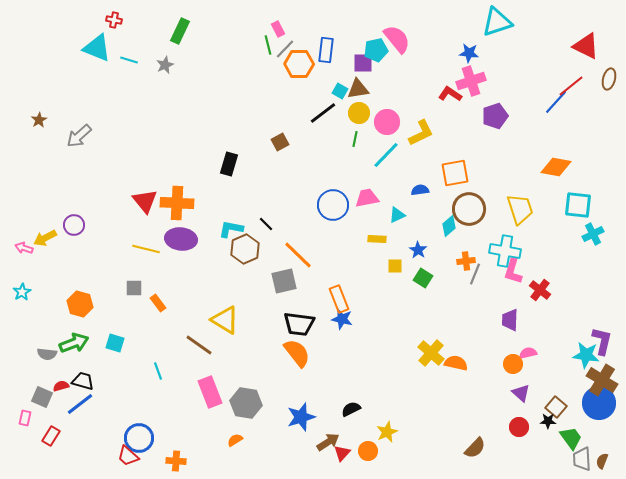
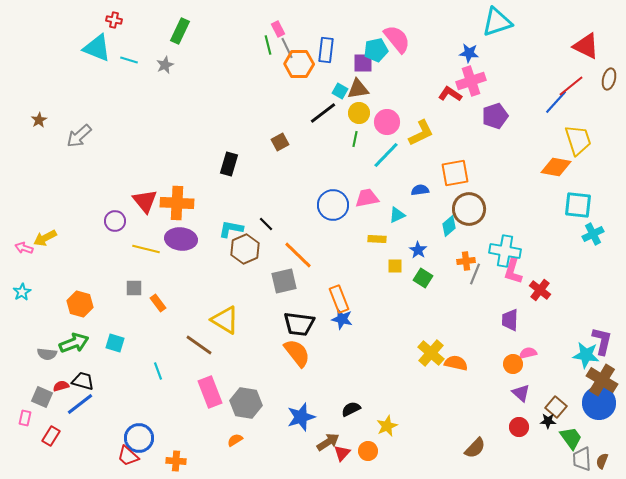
gray line at (285, 49): moved 2 px right, 1 px up; rotated 70 degrees counterclockwise
yellow trapezoid at (520, 209): moved 58 px right, 69 px up
purple circle at (74, 225): moved 41 px right, 4 px up
yellow star at (387, 432): moved 6 px up
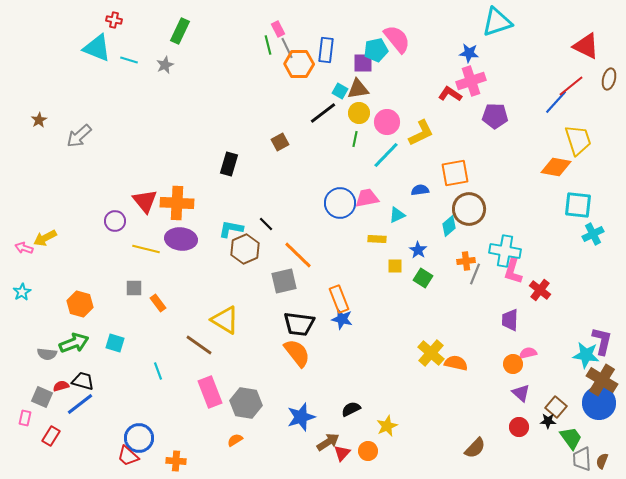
purple pentagon at (495, 116): rotated 20 degrees clockwise
blue circle at (333, 205): moved 7 px right, 2 px up
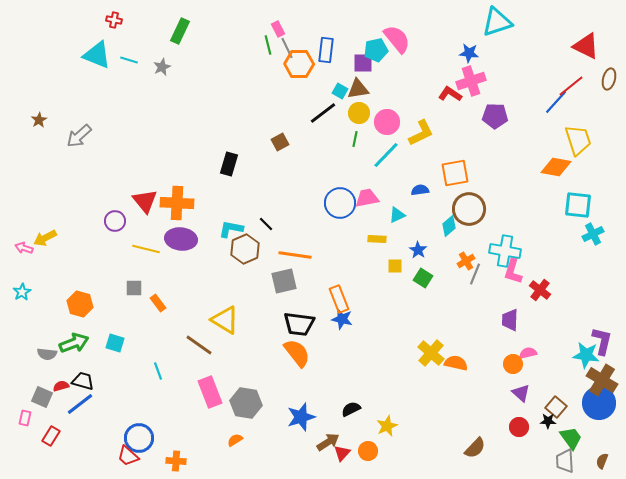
cyan triangle at (97, 48): moved 7 px down
gray star at (165, 65): moved 3 px left, 2 px down
orange line at (298, 255): moved 3 px left; rotated 36 degrees counterclockwise
orange cross at (466, 261): rotated 24 degrees counterclockwise
gray trapezoid at (582, 459): moved 17 px left, 2 px down
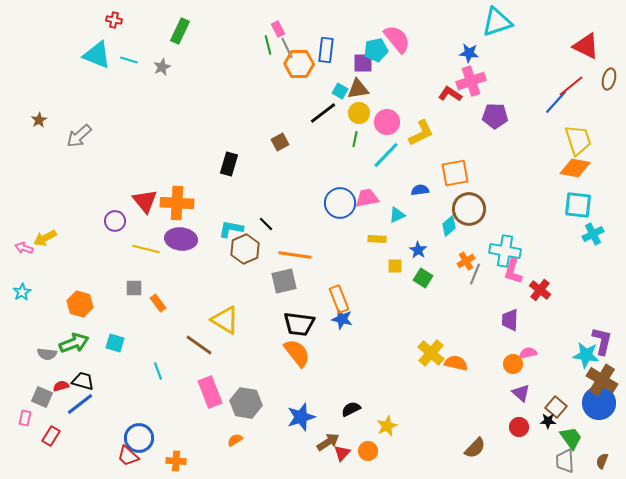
orange diamond at (556, 167): moved 19 px right, 1 px down
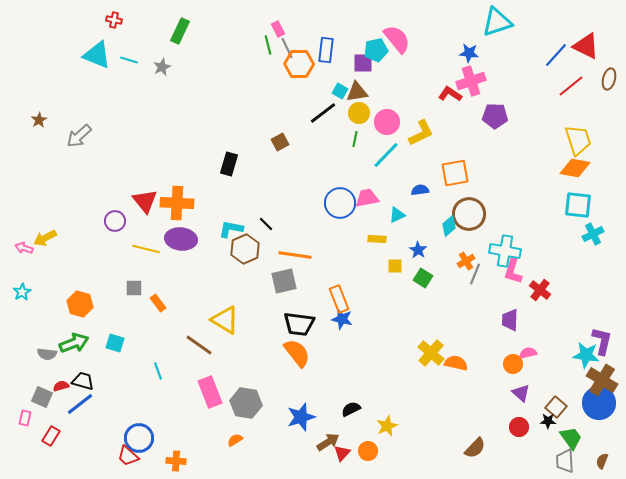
brown triangle at (358, 89): moved 1 px left, 3 px down
blue line at (556, 102): moved 47 px up
brown circle at (469, 209): moved 5 px down
